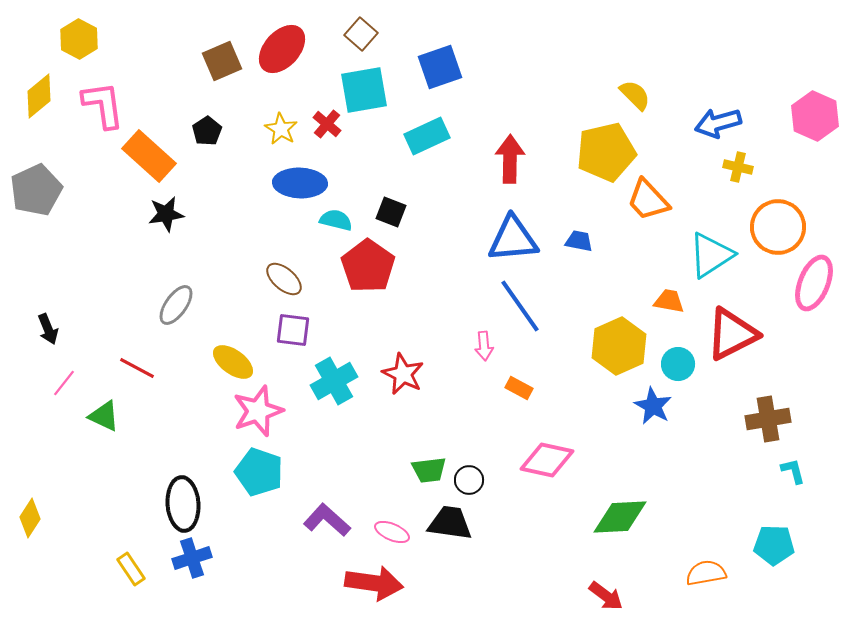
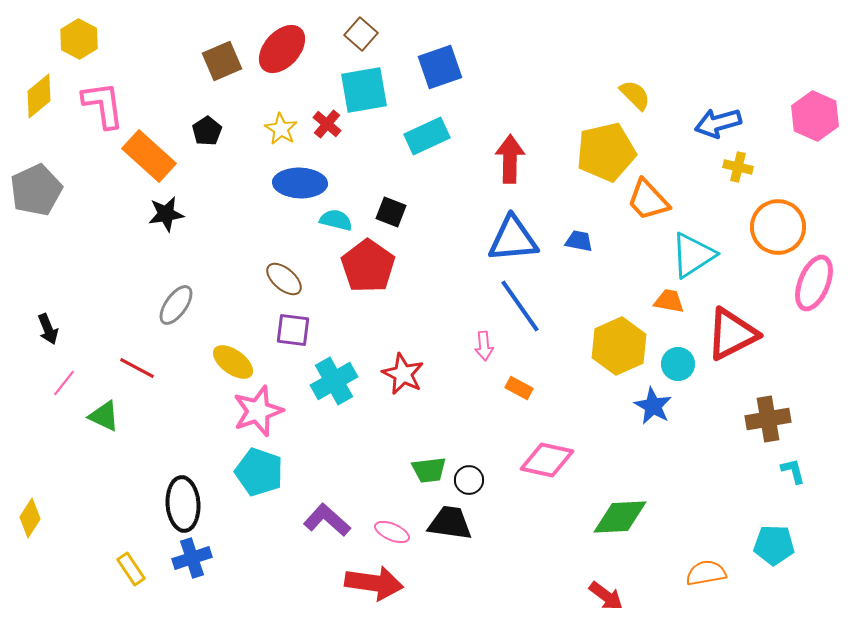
cyan triangle at (711, 255): moved 18 px left
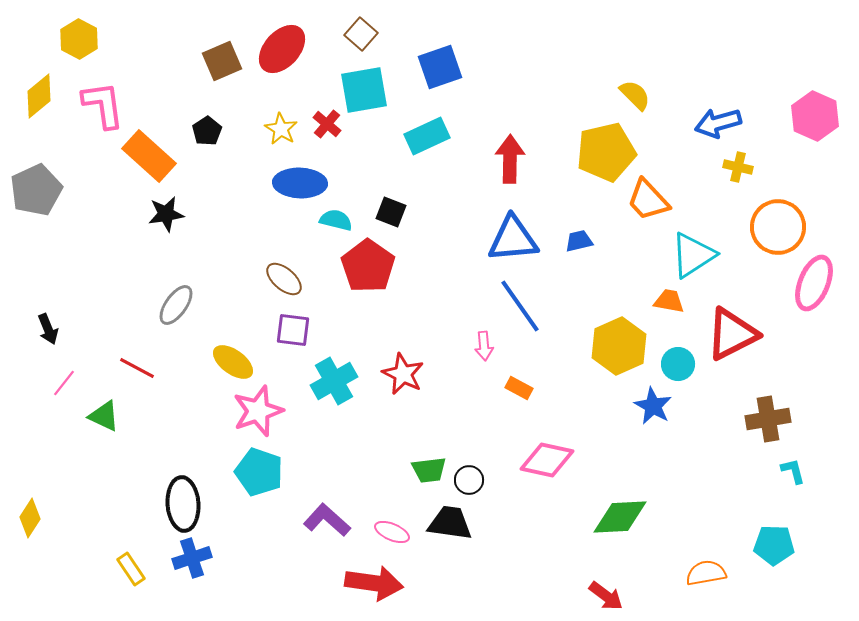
blue trapezoid at (579, 241): rotated 24 degrees counterclockwise
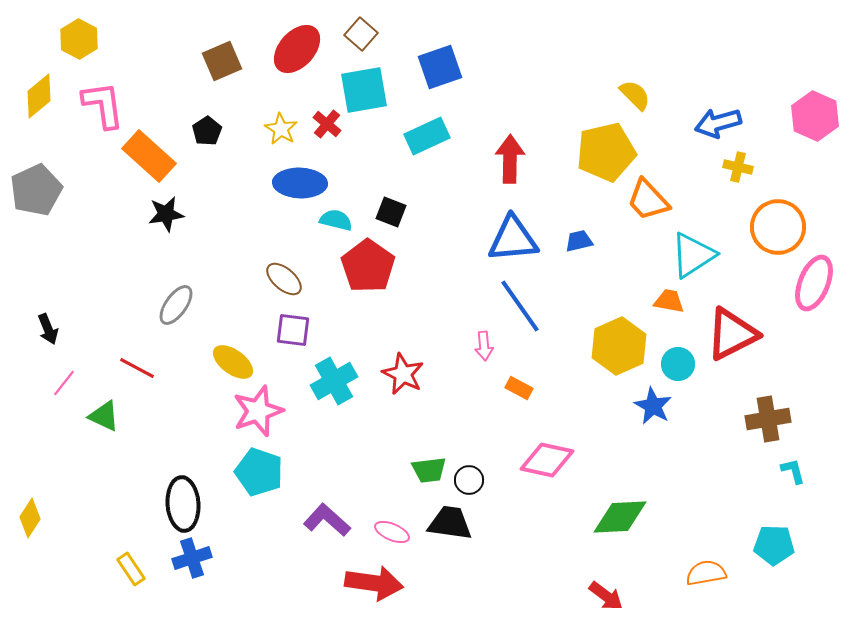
red ellipse at (282, 49): moved 15 px right
